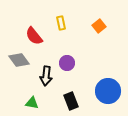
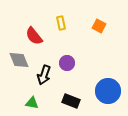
orange square: rotated 24 degrees counterclockwise
gray diamond: rotated 15 degrees clockwise
black arrow: moved 2 px left, 1 px up; rotated 12 degrees clockwise
black rectangle: rotated 48 degrees counterclockwise
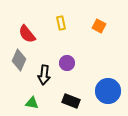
red semicircle: moved 7 px left, 2 px up
gray diamond: rotated 45 degrees clockwise
black arrow: rotated 12 degrees counterclockwise
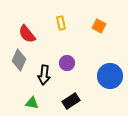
blue circle: moved 2 px right, 15 px up
black rectangle: rotated 54 degrees counterclockwise
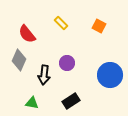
yellow rectangle: rotated 32 degrees counterclockwise
blue circle: moved 1 px up
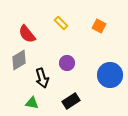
gray diamond: rotated 35 degrees clockwise
black arrow: moved 2 px left, 3 px down; rotated 24 degrees counterclockwise
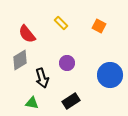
gray diamond: moved 1 px right
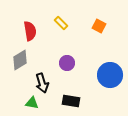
red semicircle: moved 3 px right, 3 px up; rotated 150 degrees counterclockwise
black arrow: moved 5 px down
black rectangle: rotated 42 degrees clockwise
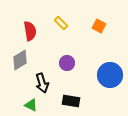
green triangle: moved 1 px left, 2 px down; rotated 16 degrees clockwise
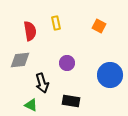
yellow rectangle: moved 5 px left; rotated 32 degrees clockwise
gray diamond: rotated 25 degrees clockwise
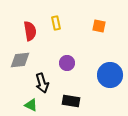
orange square: rotated 16 degrees counterclockwise
